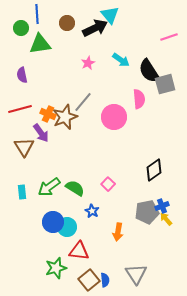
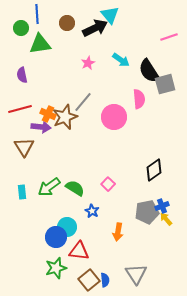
purple arrow: moved 6 px up; rotated 48 degrees counterclockwise
blue circle: moved 3 px right, 15 px down
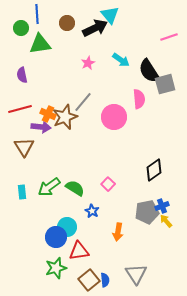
yellow arrow: moved 2 px down
red triangle: rotated 15 degrees counterclockwise
